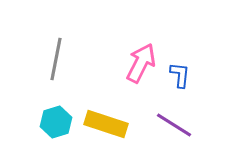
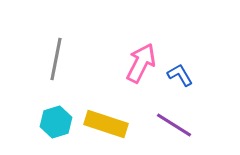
blue L-shape: rotated 36 degrees counterclockwise
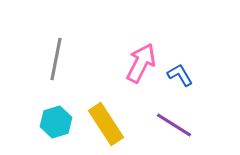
yellow rectangle: rotated 39 degrees clockwise
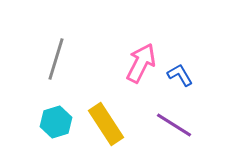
gray line: rotated 6 degrees clockwise
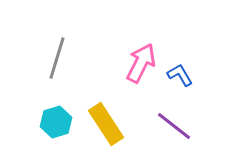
gray line: moved 1 px right, 1 px up
purple line: moved 1 px down; rotated 6 degrees clockwise
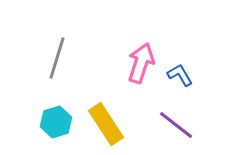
pink arrow: rotated 9 degrees counterclockwise
purple line: moved 2 px right, 1 px up
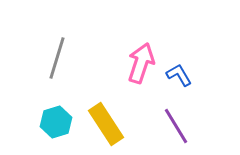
blue L-shape: moved 1 px left
purple line: moved 1 px down; rotated 21 degrees clockwise
